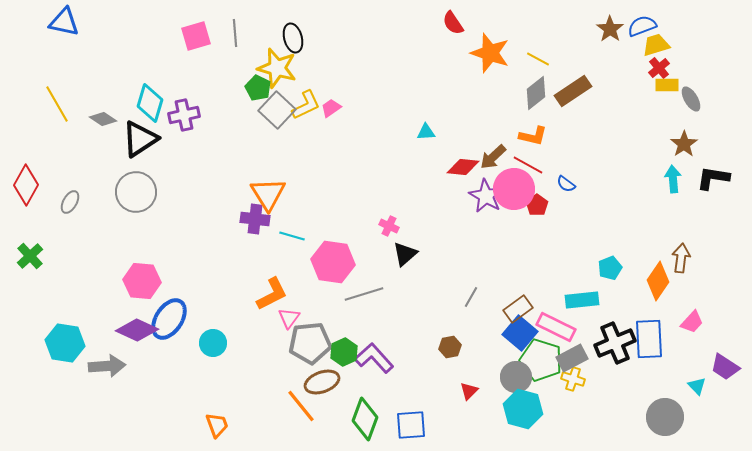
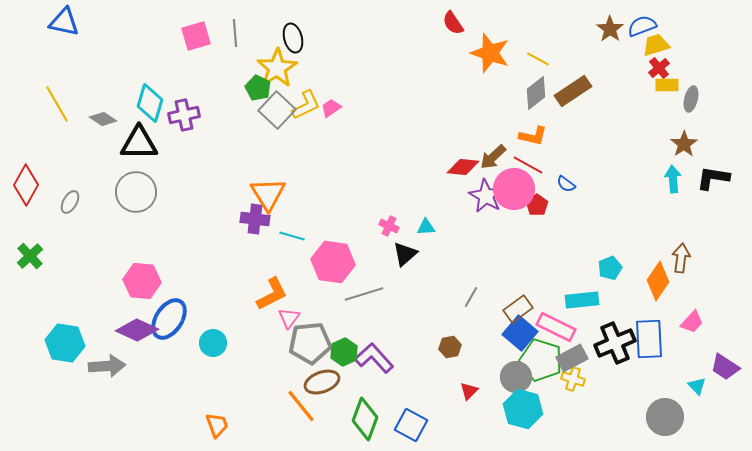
yellow star at (277, 68): rotated 24 degrees clockwise
gray ellipse at (691, 99): rotated 45 degrees clockwise
cyan triangle at (426, 132): moved 95 px down
black triangle at (140, 139): moved 1 px left, 4 px down; rotated 33 degrees clockwise
blue square at (411, 425): rotated 32 degrees clockwise
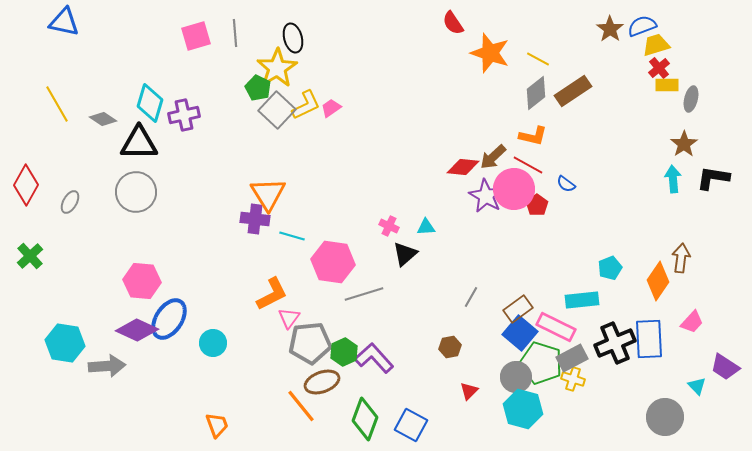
green pentagon at (541, 360): moved 3 px down
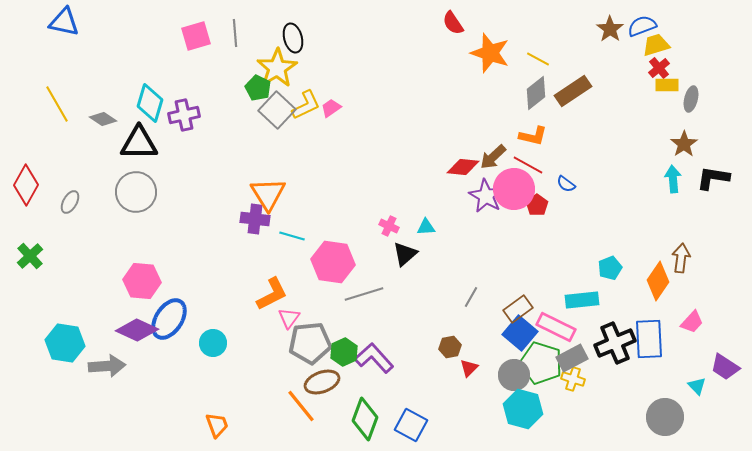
gray circle at (516, 377): moved 2 px left, 2 px up
red triangle at (469, 391): moved 23 px up
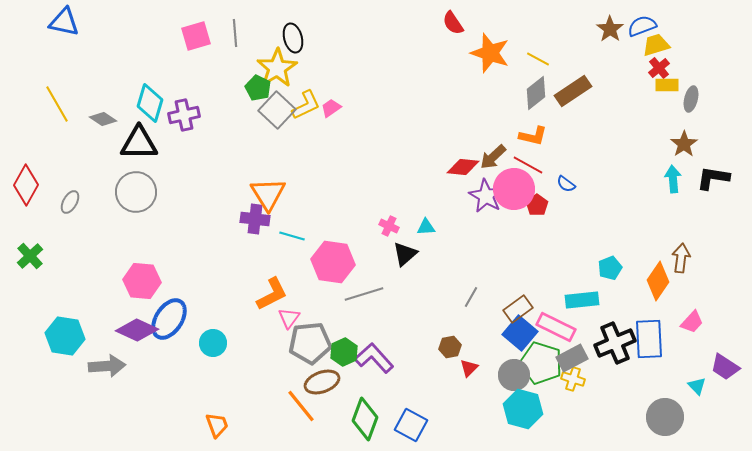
cyan hexagon at (65, 343): moved 7 px up
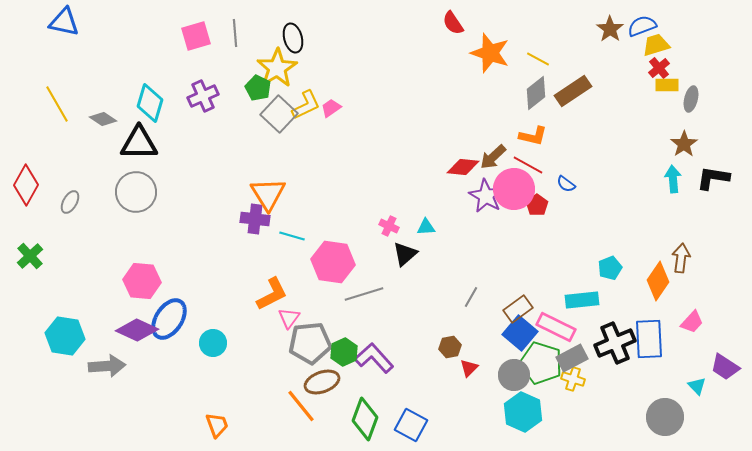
gray square at (277, 110): moved 2 px right, 4 px down
purple cross at (184, 115): moved 19 px right, 19 px up; rotated 12 degrees counterclockwise
cyan hexagon at (523, 409): moved 3 px down; rotated 9 degrees clockwise
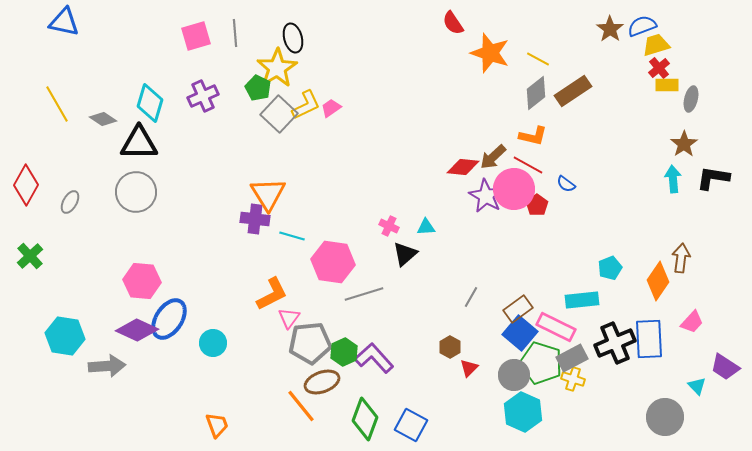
brown hexagon at (450, 347): rotated 20 degrees counterclockwise
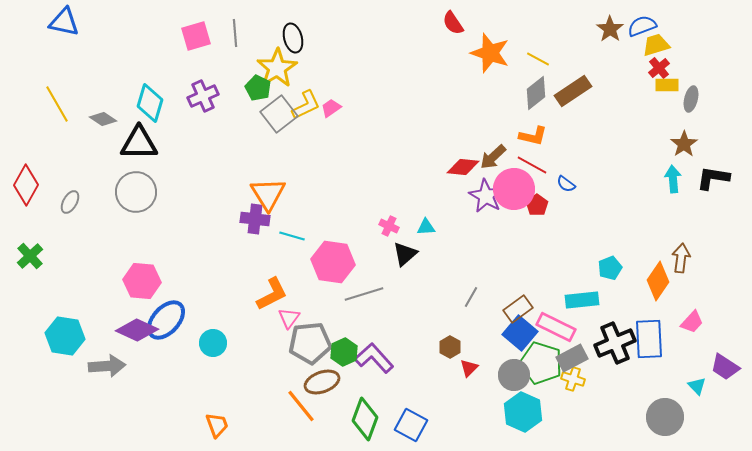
gray square at (279, 114): rotated 9 degrees clockwise
red line at (528, 165): moved 4 px right
blue ellipse at (169, 319): moved 3 px left, 1 px down; rotated 9 degrees clockwise
